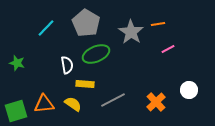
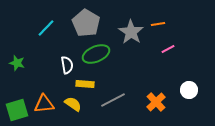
green square: moved 1 px right, 1 px up
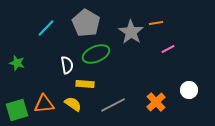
orange line: moved 2 px left, 1 px up
gray line: moved 5 px down
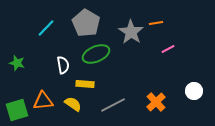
white semicircle: moved 4 px left
white circle: moved 5 px right, 1 px down
orange triangle: moved 1 px left, 3 px up
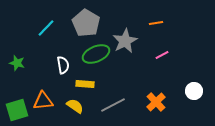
gray star: moved 6 px left, 9 px down; rotated 10 degrees clockwise
pink line: moved 6 px left, 6 px down
yellow semicircle: moved 2 px right, 2 px down
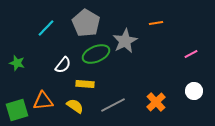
pink line: moved 29 px right, 1 px up
white semicircle: rotated 48 degrees clockwise
